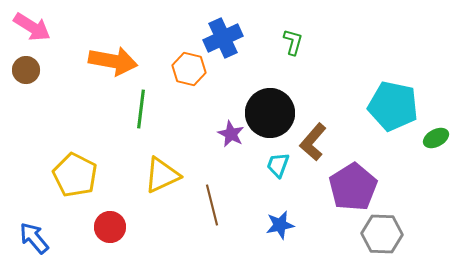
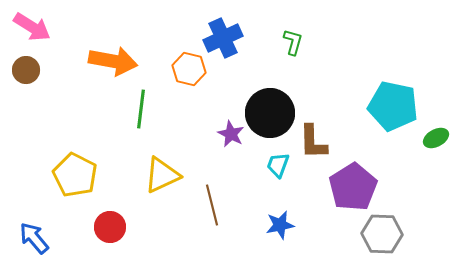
brown L-shape: rotated 42 degrees counterclockwise
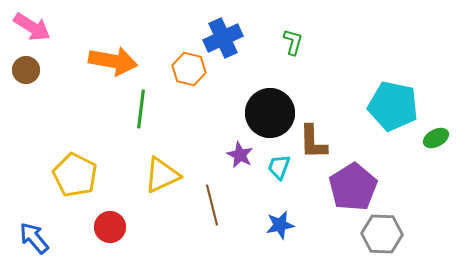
purple star: moved 9 px right, 21 px down
cyan trapezoid: moved 1 px right, 2 px down
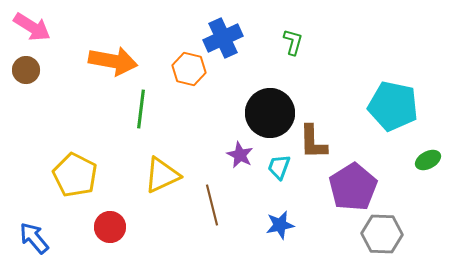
green ellipse: moved 8 px left, 22 px down
